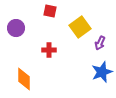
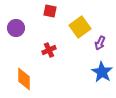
red cross: rotated 24 degrees counterclockwise
blue star: rotated 20 degrees counterclockwise
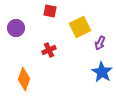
yellow square: rotated 10 degrees clockwise
orange diamond: rotated 20 degrees clockwise
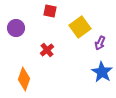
yellow square: rotated 10 degrees counterclockwise
red cross: moved 2 px left; rotated 16 degrees counterclockwise
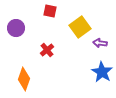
purple arrow: rotated 72 degrees clockwise
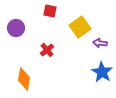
orange diamond: rotated 10 degrees counterclockwise
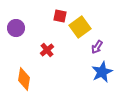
red square: moved 10 px right, 5 px down
purple arrow: moved 3 px left, 4 px down; rotated 64 degrees counterclockwise
blue star: rotated 15 degrees clockwise
